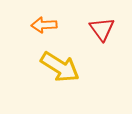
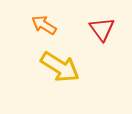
orange arrow: rotated 35 degrees clockwise
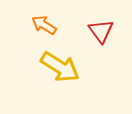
red triangle: moved 1 px left, 2 px down
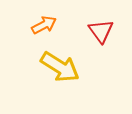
orange arrow: rotated 120 degrees clockwise
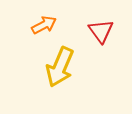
yellow arrow: rotated 81 degrees clockwise
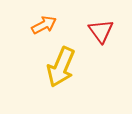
yellow arrow: moved 1 px right
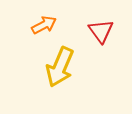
yellow arrow: moved 1 px left
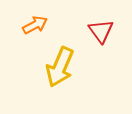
orange arrow: moved 9 px left
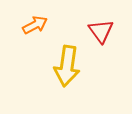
yellow arrow: moved 7 px right, 1 px up; rotated 15 degrees counterclockwise
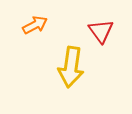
yellow arrow: moved 4 px right, 1 px down
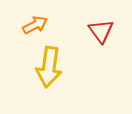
yellow arrow: moved 22 px left
